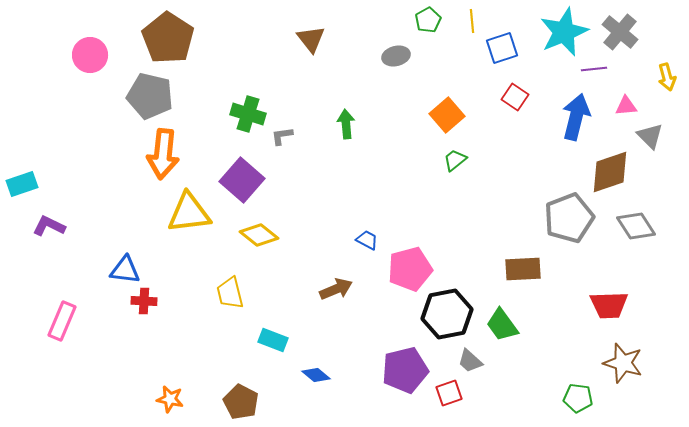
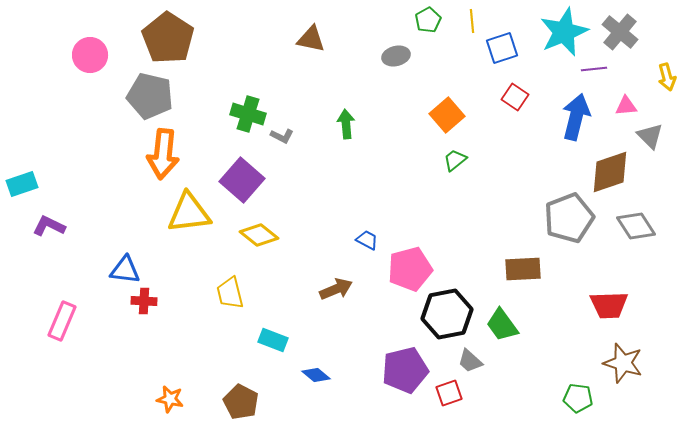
brown triangle at (311, 39): rotated 40 degrees counterclockwise
gray L-shape at (282, 136): rotated 145 degrees counterclockwise
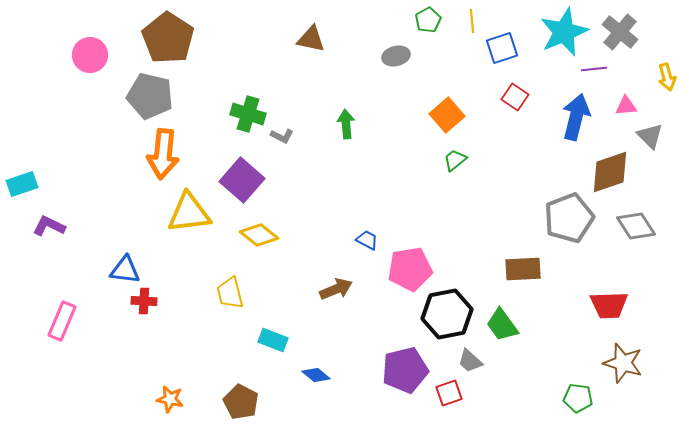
pink pentagon at (410, 269): rotated 6 degrees clockwise
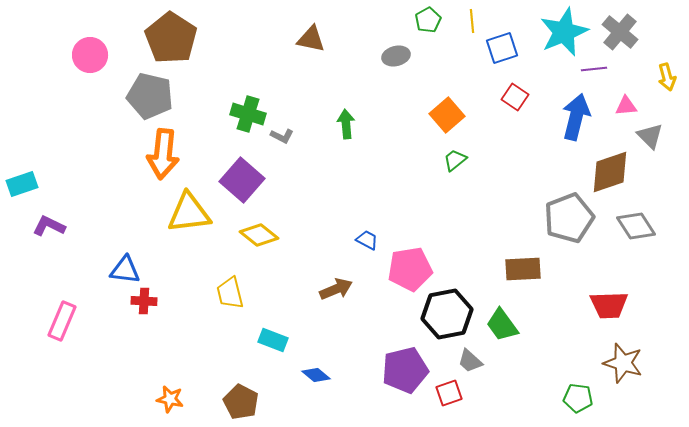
brown pentagon at (168, 38): moved 3 px right
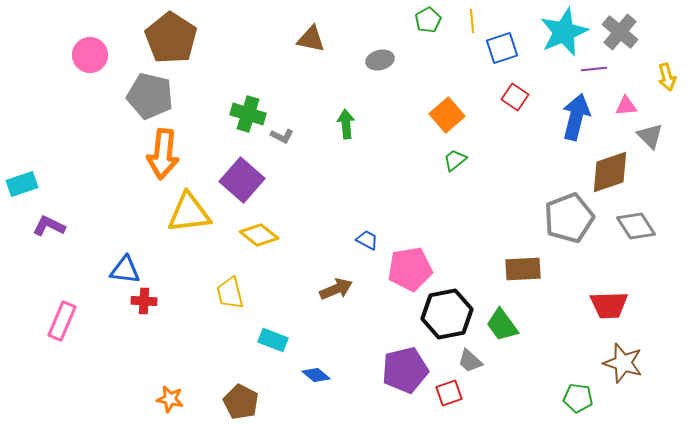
gray ellipse at (396, 56): moved 16 px left, 4 px down
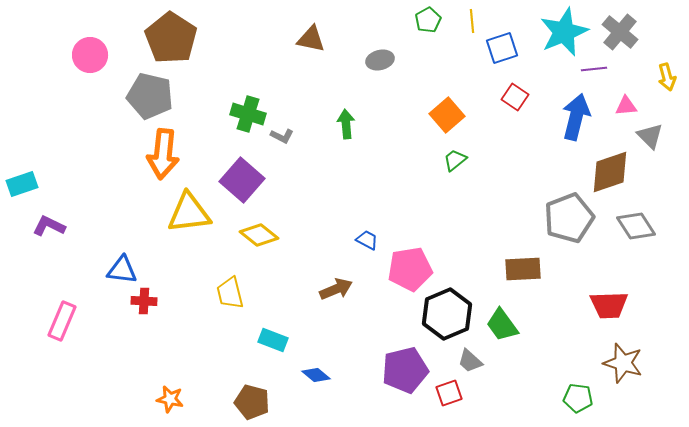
blue triangle at (125, 270): moved 3 px left
black hexagon at (447, 314): rotated 12 degrees counterclockwise
brown pentagon at (241, 402): moved 11 px right; rotated 12 degrees counterclockwise
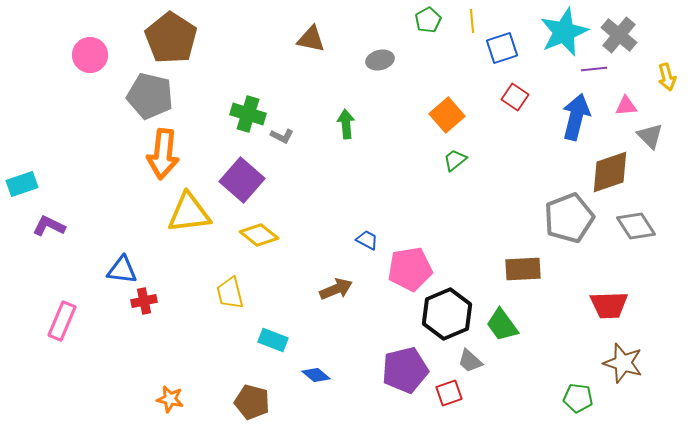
gray cross at (620, 32): moved 1 px left, 3 px down
red cross at (144, 301): rotated 15 degrees counterclockwise
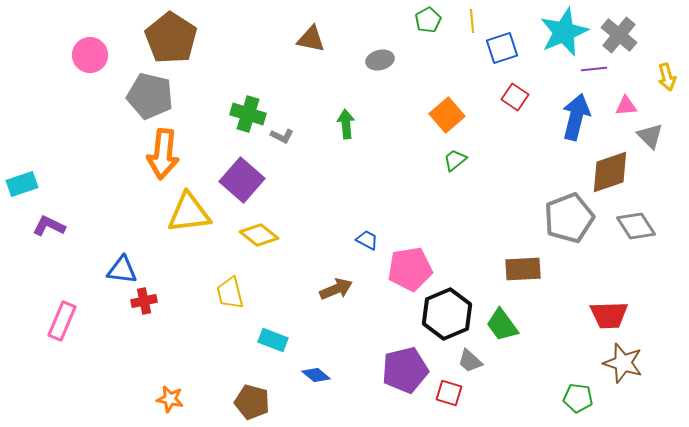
red trapezoid at (609, 305): moved 10 px down
red square at (449, 393): rotated 36 degrees clockwise
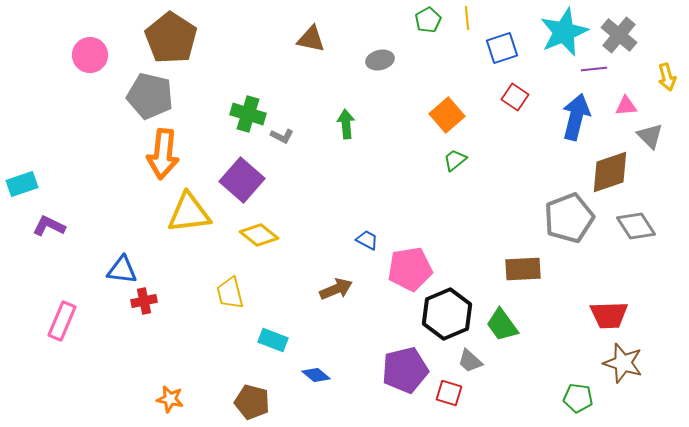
yellow line at (472, 21): moved 5 px left, 3 px up
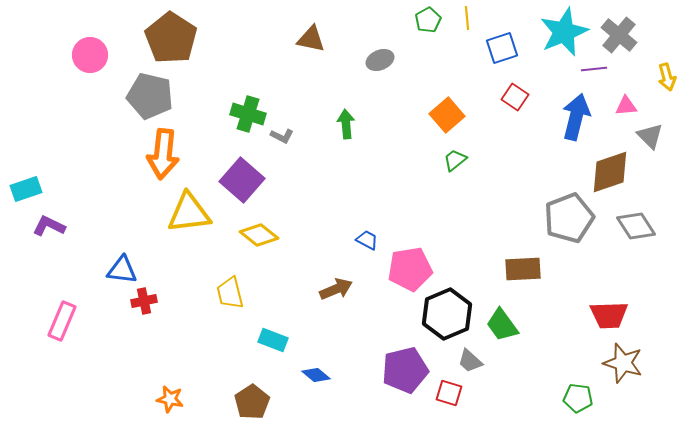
gray ellipse at (380, 60): rotated 8 degrees counterclockwise
cyan rectangle at (22, 184): moved 4 px right, 5 px down
brown pentagon at (252, 402): rotated 24 degrees clockwise
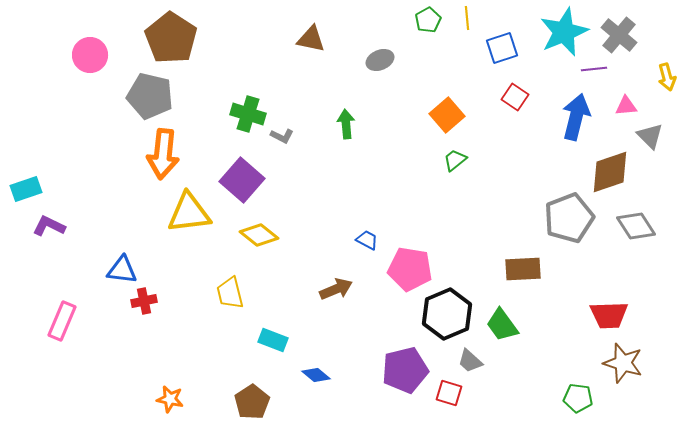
pink pentagon at (410, 269): rotated 18 degrees clockwise
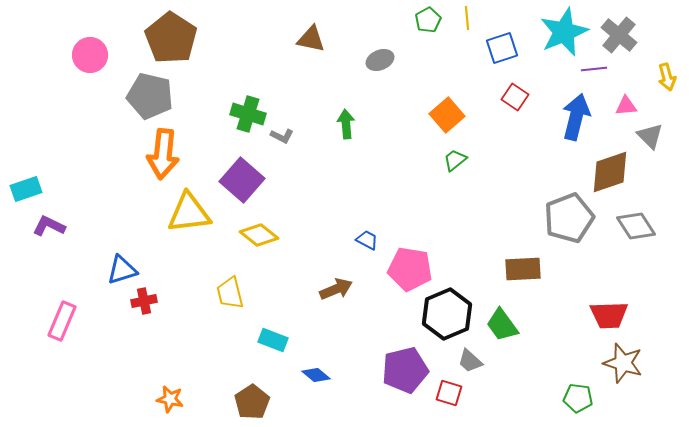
blue triangle at (122, 270): rotated 24 degrees counterclockwise
